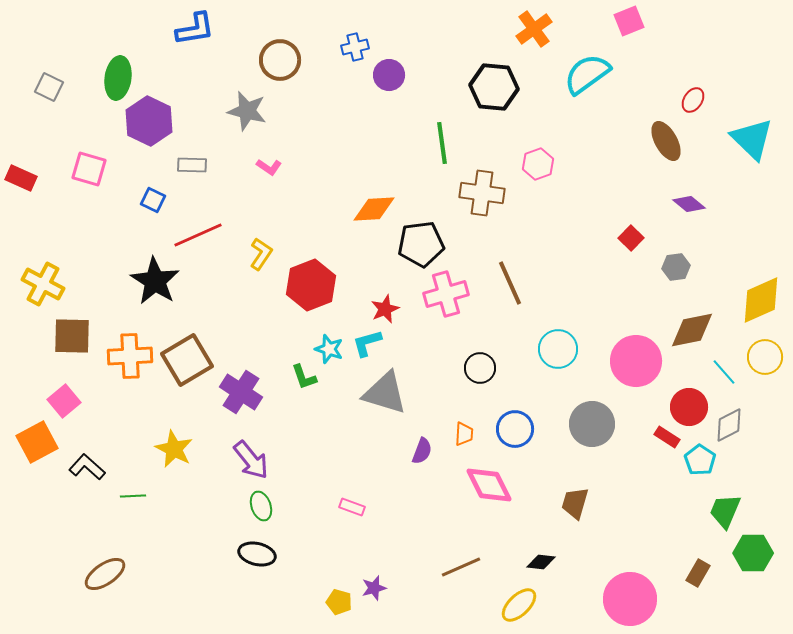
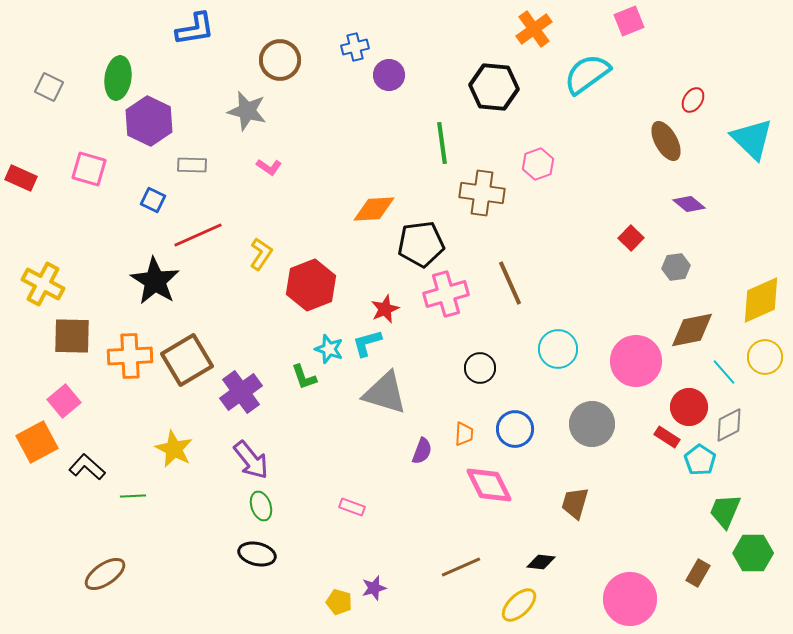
purple cross at (241, 392): rotated 21 degrees clockwise
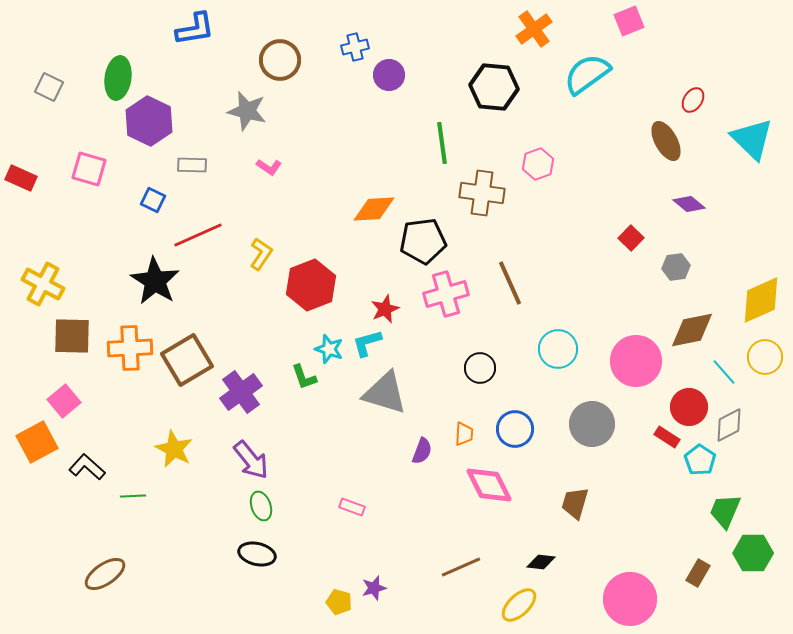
black pentagon at (421, 244): moved 2 px right, 3 px up
orange cross at (130, 356): moved 8 px up
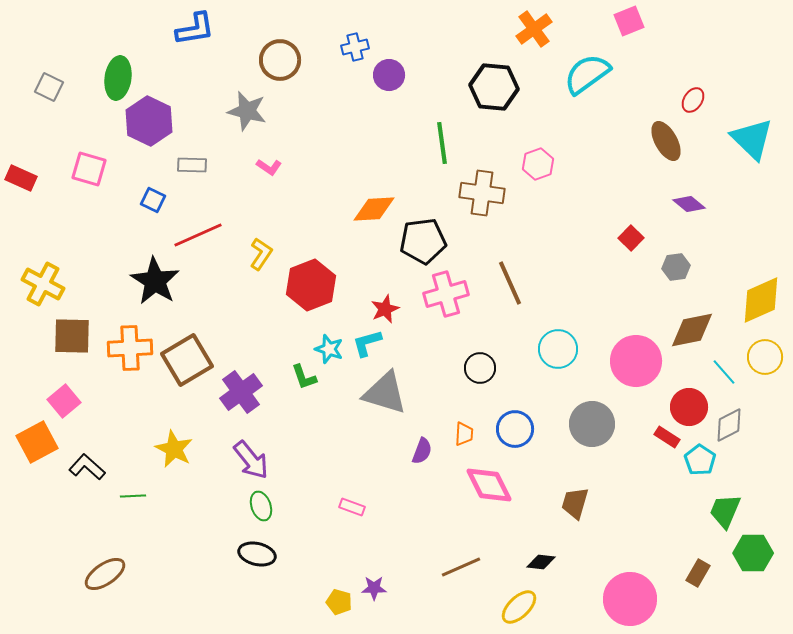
purple star at (374, 588): rotated 15 degrees clockwise
yellow ellipse at (519, 605): moved 2 px down
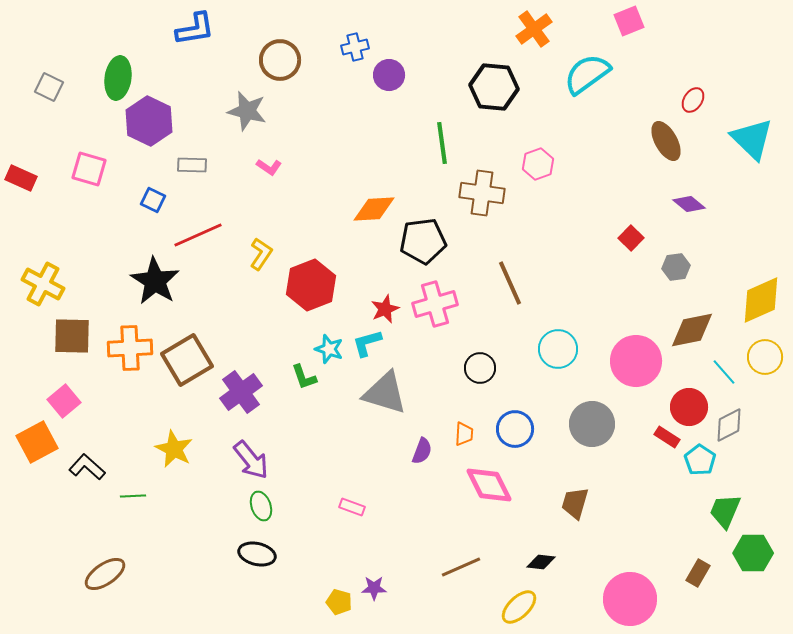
pink cross at (446, 294): moved 11 px left, 10 px down
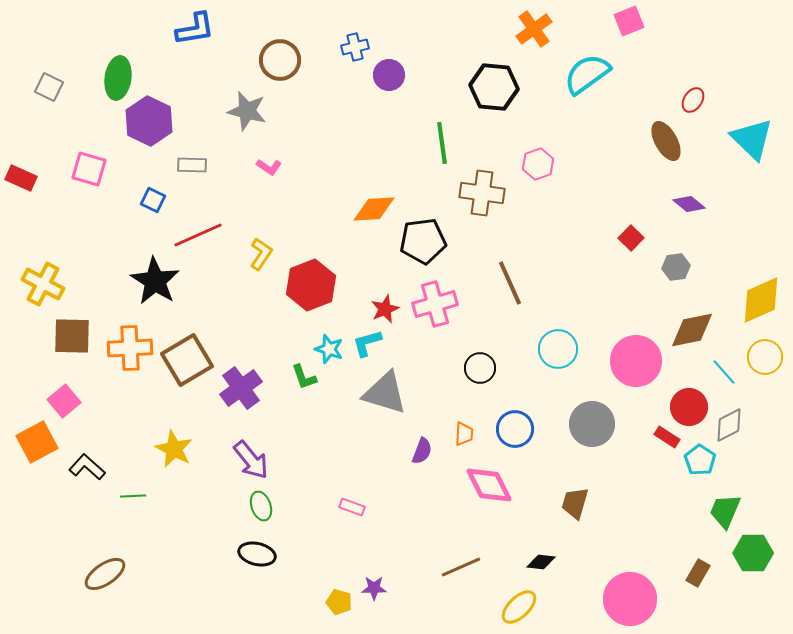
purple cross at (241, 392): moved 4 px up
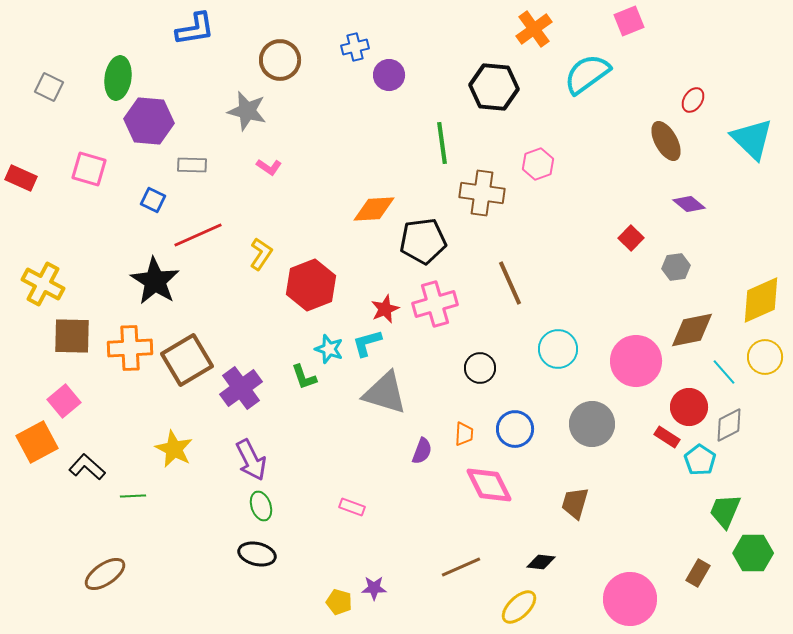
purple hexagon at (149, 121): rotated 21 degrees counterclockwise
purple arrow at (251, 460): rotated 12 degrees clockwise
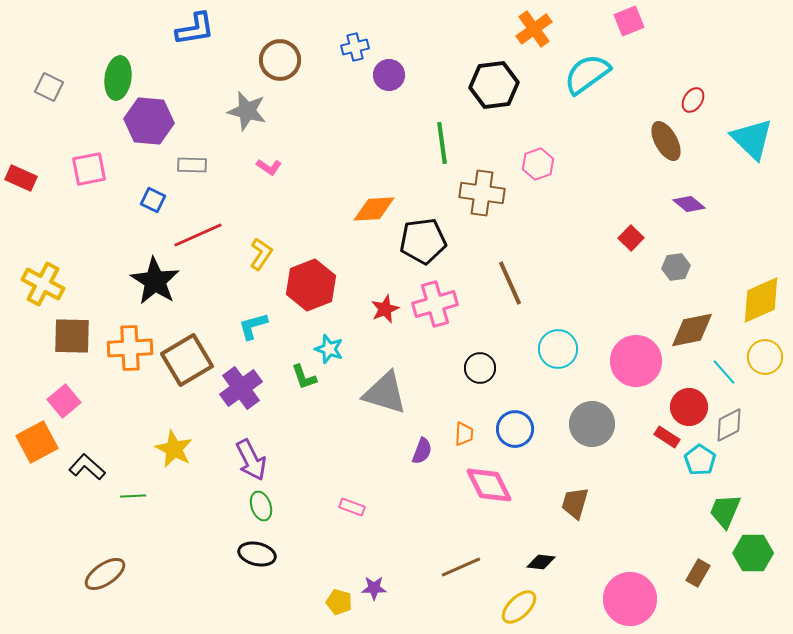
black hexagon at (494, 87): moved 2 px up; rotated 12 degrees counterclockwise
pink square at (89, 169): rotated 27 degrees counterclockwise
cyan L-shape at (367, 343): moved 114 px left, 17 px up
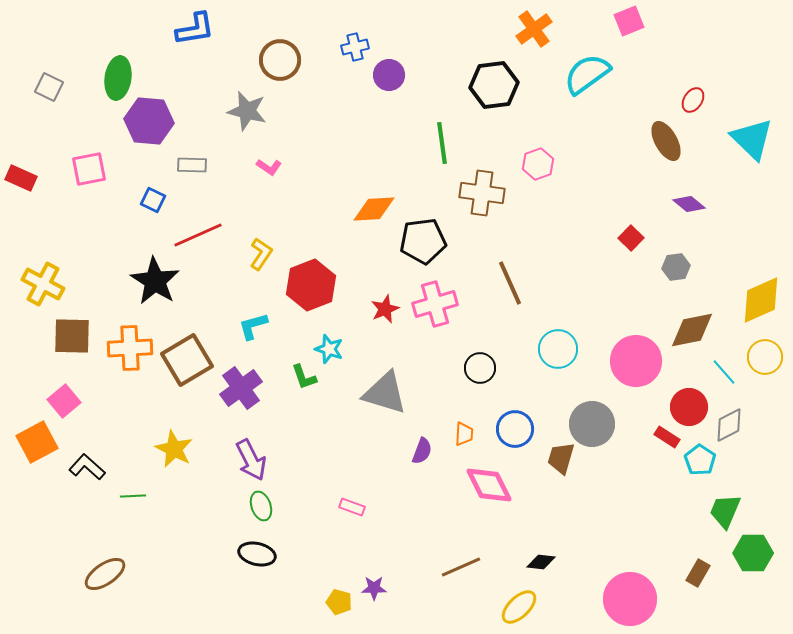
brown trapezoid at (575, 503): moved 14 px left, 45 px up
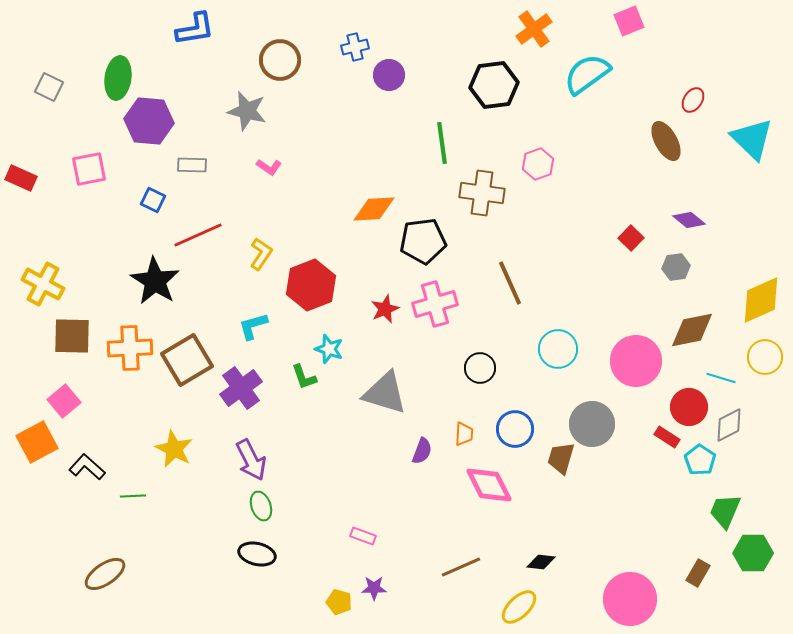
purple diamond at (689, 204): moved 16 px down
cyan line at (724, 372): moved 3 px left, 6 px down; rotated 32 degrees counterclockwise
pink rectangle at (352, 507): moved 11 px right, 29 px down
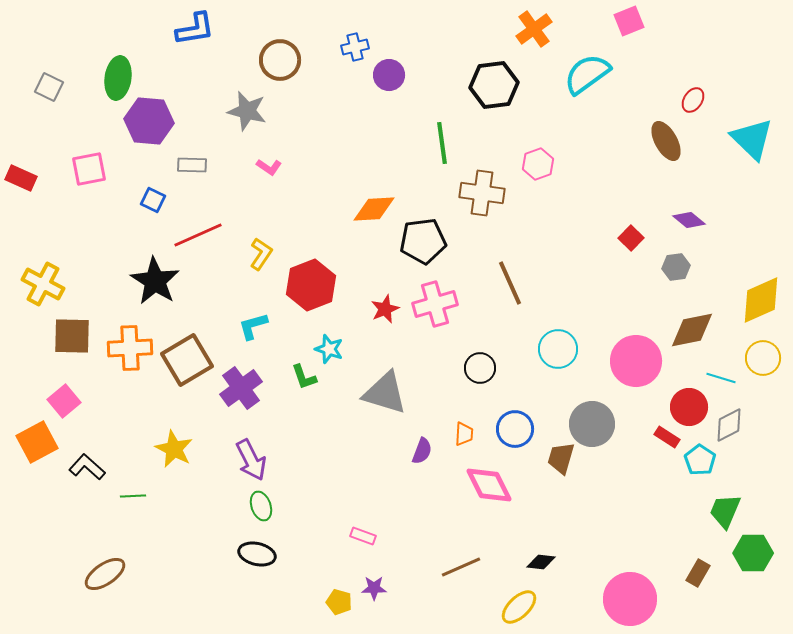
yellow circle at (765, 357): moved 2 px left, 1 px down
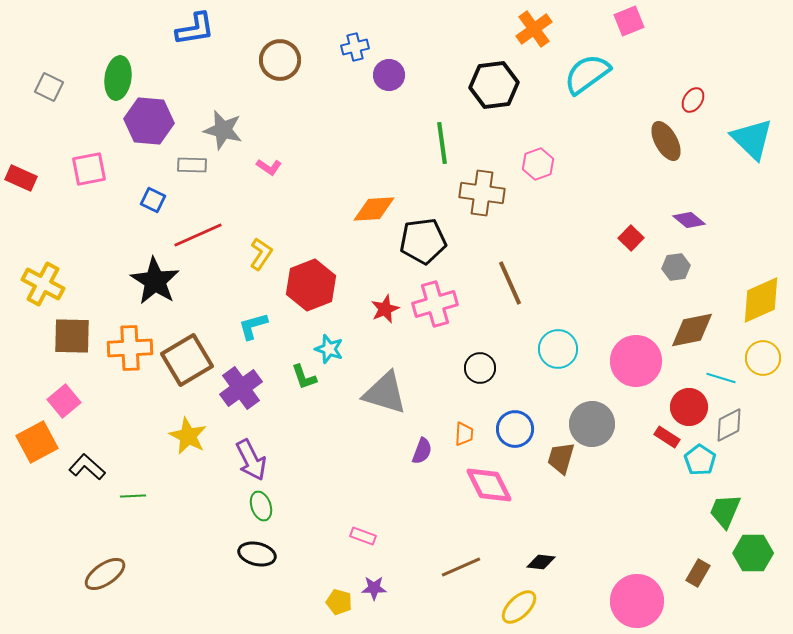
gray star at (247, 111): moved 24 px left, 19 px down
yellow star at (174, 449): moved 14 px right, 13 px up
pink circle at (630, 599): moved 7 px right, 2 px down
